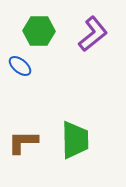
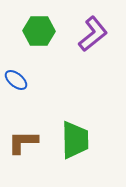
blue ellipse: moved 4 px left, 14 px down
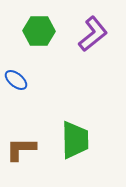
brown L-shape: moved 2 px left, 7 px down
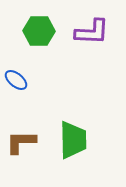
purple L-shape: moved 1 px left, 2 px up; rotated 42 degrees clockwise
green trapezoid: moved 2 px left
brown L-shape: moved 7 px up
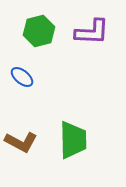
green hexagon: rotated 16 degrees counterclockwise
blue ellipse: moved 6 px right, 3 px up
brown L-shape: rotated 152 degrees counterclockwise
